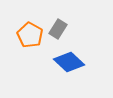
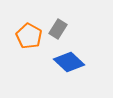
orange pentagon: moved 1 px left, 1 px down
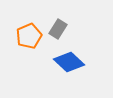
orange pentagon: rotated 20 degrees clockwise
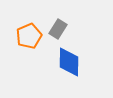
blue diamond: rotated 48 degrees clockwise
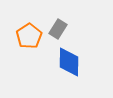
orange pentagon: rotated 10 degrees counterclockwise
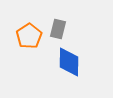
gray rectangle: rotated 18 degrees counterclockwise
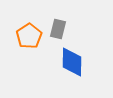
blue diamond: moved 3 px right
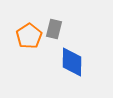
gray rectangle: moved 4 px left
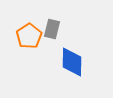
gray rectangle: moved 2 px left
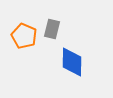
orange pentagon: moved 5 px left; rotated 15 degrees counterclockwise
